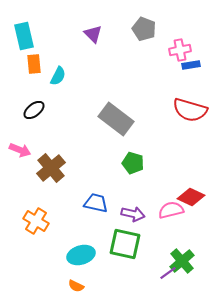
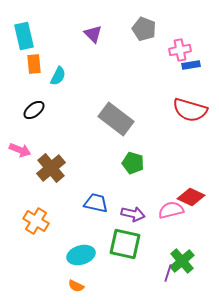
purple line: rotated 36 degrees counterclockwise
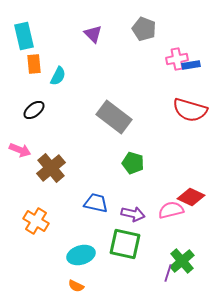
pink cross: moved 3 px left, 9 px down
gray rectangle: moved 2 px left, 2 px up
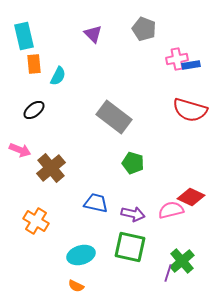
green square: moved 5 px right, 3 px down
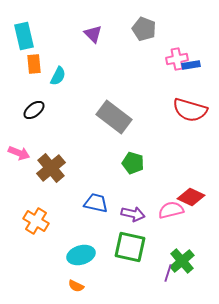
pink arrow: moved 1 px left, 3 px down
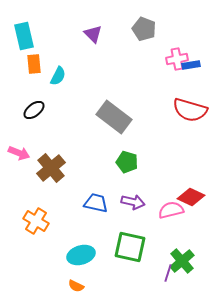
green pentagon: moved 6 px left, 1 px up
purple arrow: moved 12 px up
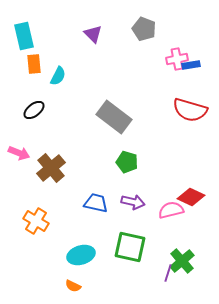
orange semicircle: moved 3 px left
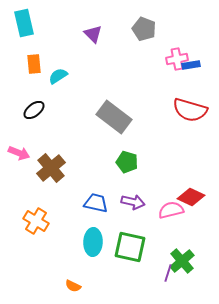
cyan rectangle: moved 13 px up
cyan semicircle: rotated 150 degrees counterclockwise
cyan ellipse: moved 12 px right, 13 px up; rotated 72 degrees counterclockwise
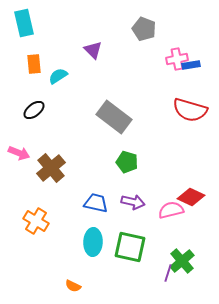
purple triangle: moved 16 px down
